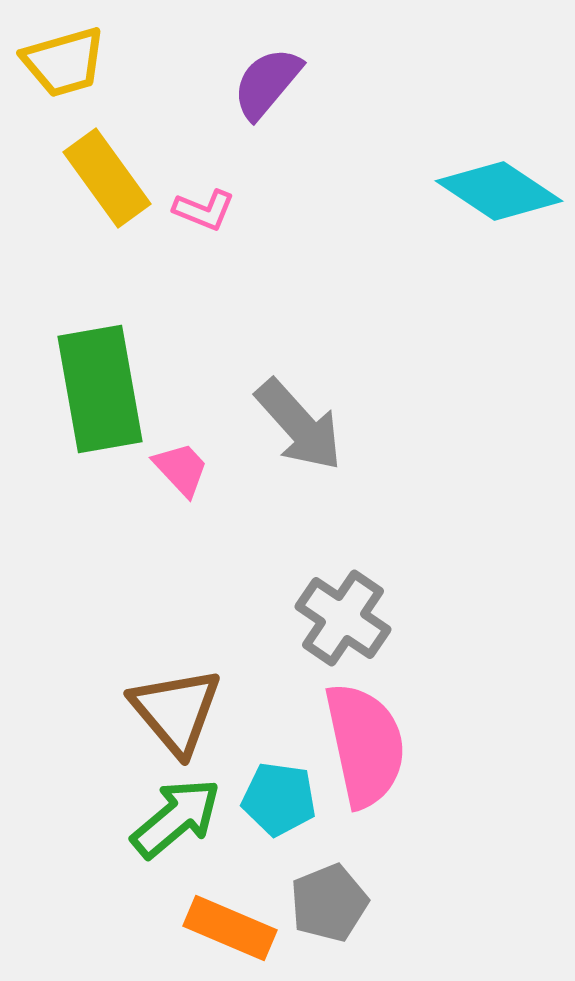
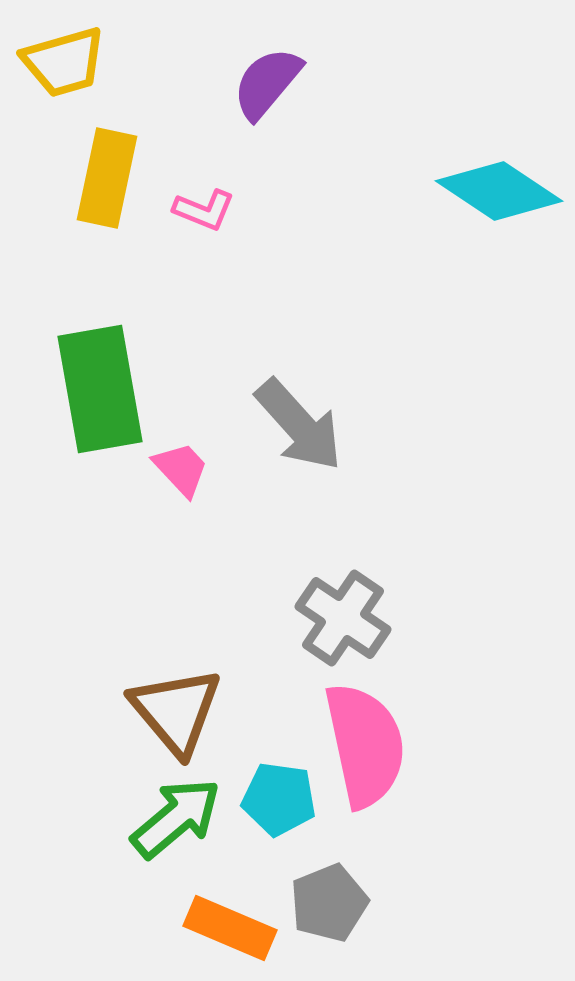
yellow rectangle: rotated 48 degrees clockwise
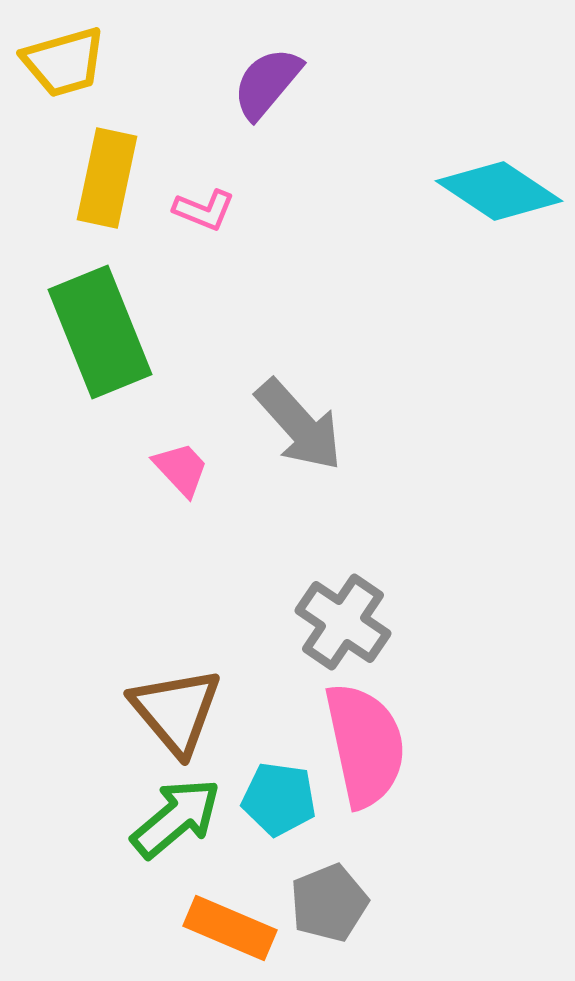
green rectangle: moved 57 px up; rotated 12 degrees counterclockwise
gray cross: moved 4 px down
